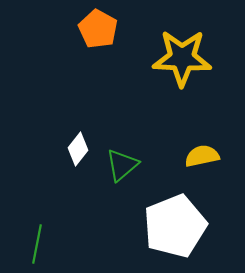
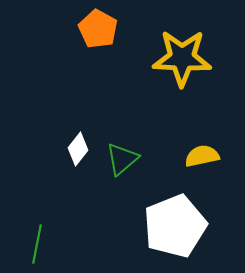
green triangle: moved 6 px up
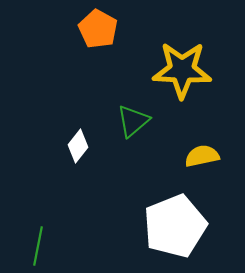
yellow star: moved 12 px down
white diamond: moved 3 px up
green triangle: moved 11 px right, 38 px up
green line: moved 1 px right, 2 px down
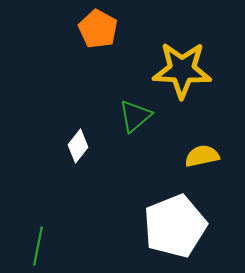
green triangle: moved 2 px right, 5 px up
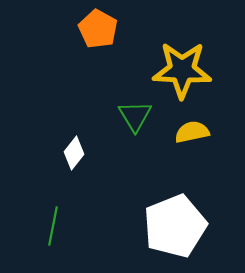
green triangle: rotated 21 degrees counterclockwise
white diamond: moved 4 px left, 7 px down
yellow semicircle: moved 10 px left, 24 px up
green line: moved 15 px right, 20 px up
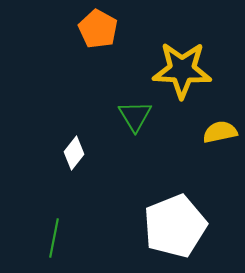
yellow semicircle: moved 28 px right
green line: moved 1 px right, 12 px down
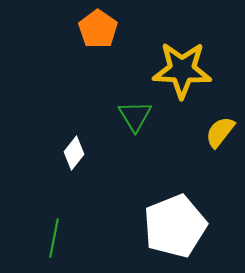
orange pentagon: rotated 6 degrees clockwise
yellow semicircle: rotated 40 degrees counterclockwise
